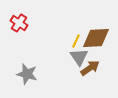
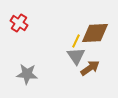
brown diamond: moved 1 px left, 5 px up
gray triangle: moved 3 px left, 1 px up
gray star: rotated 10 degrees counterclockwise
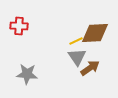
red cross: moved 3 px down; rotated 30 degrees counterclockwise
yellow line: rotated 40 degrees clockwise
gray triangle: moved 1 px right, 1 px down
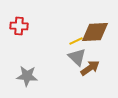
brown diamond: moved 1 px up
gray triangle: rotated 12 degrees counterclockwise
gray star: moved 2 px down
